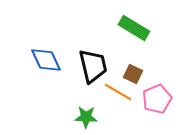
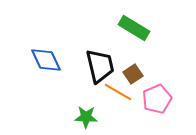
black trapezoid: moved 7 px right
brown square: rotated 30 degrees clockwise
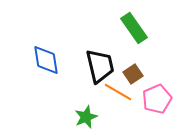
green rectangle: rotated 24 degrees clockwise
blue diamond: rotated 16 degrees clockwise
green star: rotated 25 degrees counterclockwise
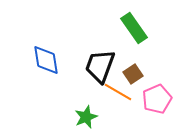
black trapezoid: rotated 147 degrees counterclockwise
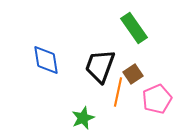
orange line: rotated 72 degrees clockwise
green star: moved 3 px left, 1 px down
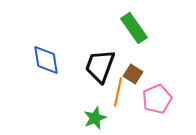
brown square: rotated 24 degrees counterclockwise
green star: moved 12 px right
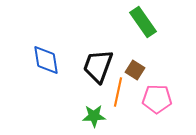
green rectangle: moved 9 px right, 6 px up
black trapezoid: moved 2 px left
brown square: moved 2 px right, 4 px up
pink pentagon: rotated 24 degrees clockwise
green star: moved 1 px left, 2 px up; rotated 20 degrees clockwise
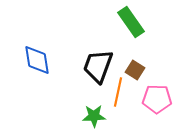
green rectangle: moved 12 px left
blue diamond: moved 9 px left
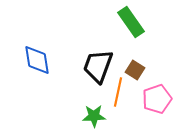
pink pentagon: rotated 20 degrees counterclockwise
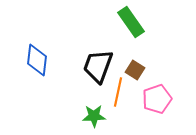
blue diamond: rotated 16 degrees clockwise
